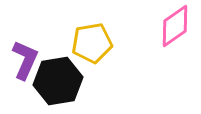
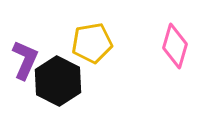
pink diamond: moved 20 px down; rotated 39 degrees counterclockwise
black hexagon: rotated 24 degrees counterclockwise
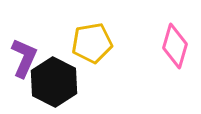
purple L-shape: moved 1 px left, 2 px up
black hexagon: moved 4 px left, 1 px down
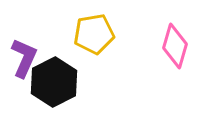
yellow pentagon: moved 2 px right, 9 px up
black hexagon: rotated 6 degrees clockwise
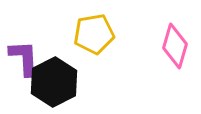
purple L-shape: rotated 27 degrees counterclockwise
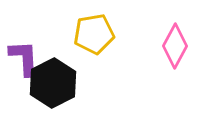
pink diamond: rotated 12 degrees clockwise
black hexagon: moved 1 px left, 1 px down
